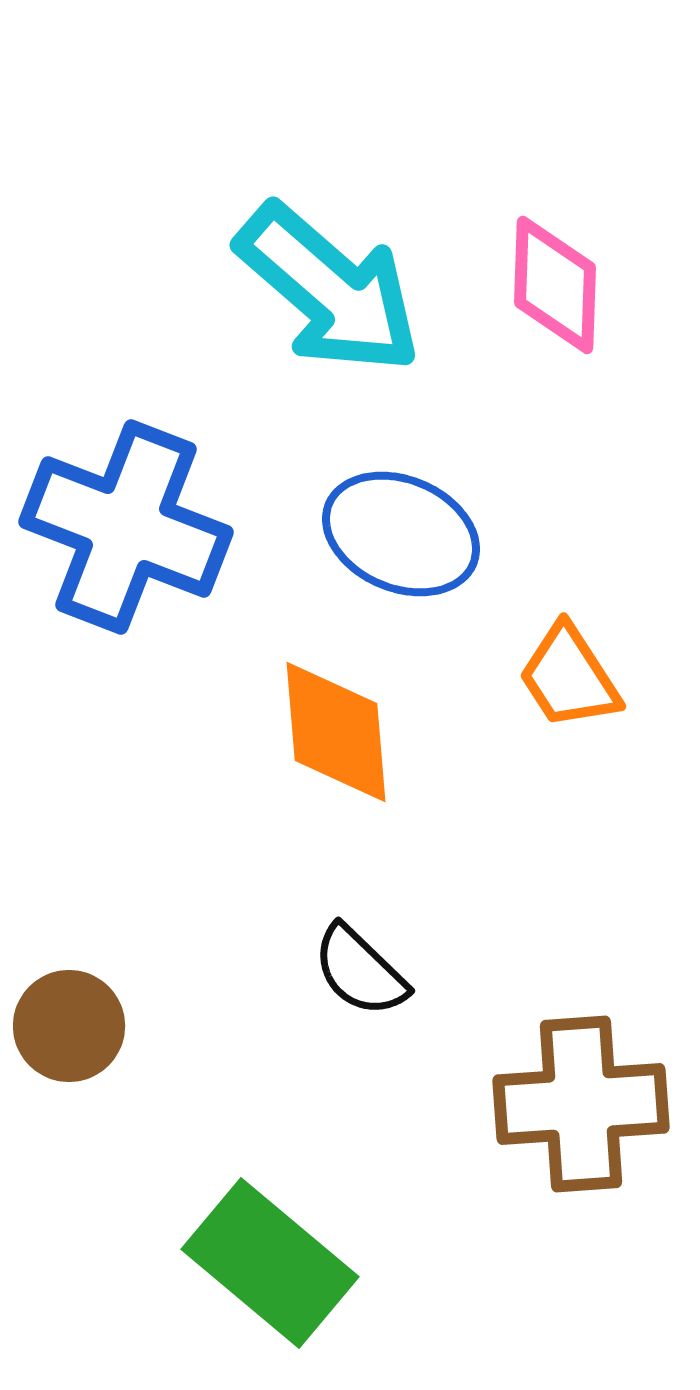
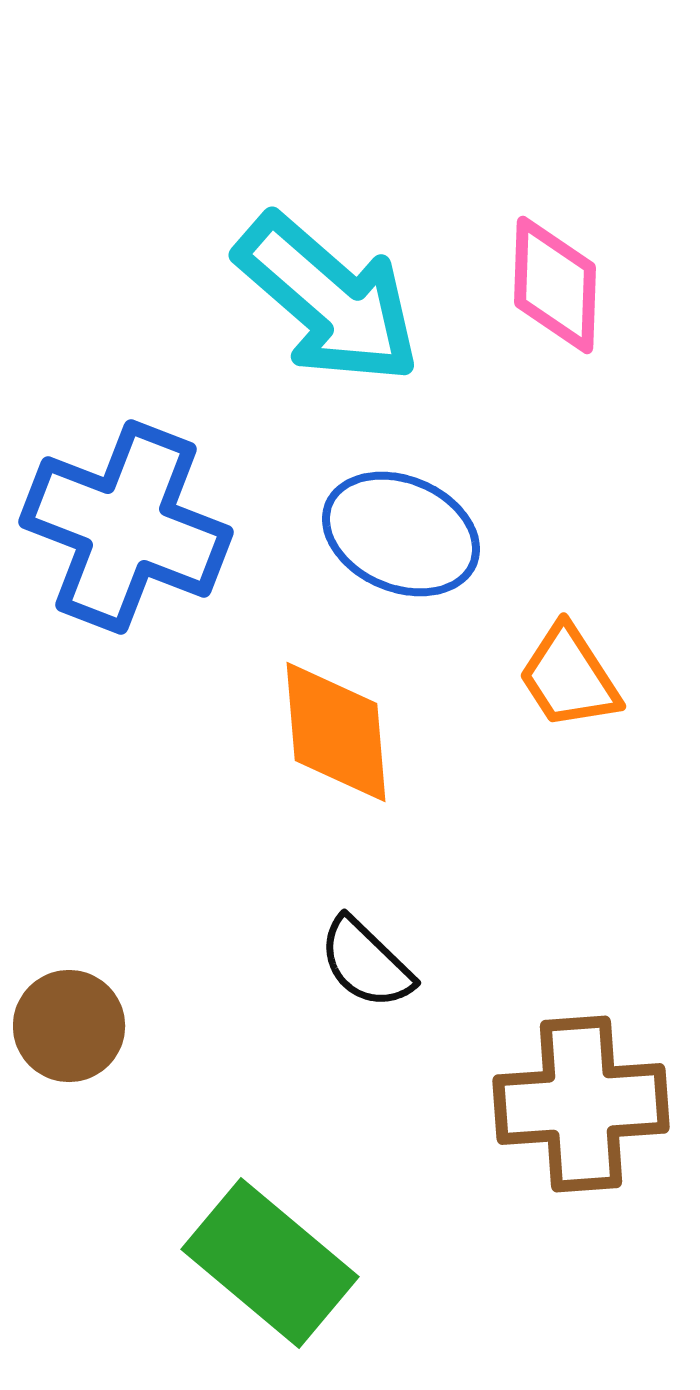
cyan arrow: moved 1 px left, 10 px down
black semicircle: moved 6 px right, 8 px up
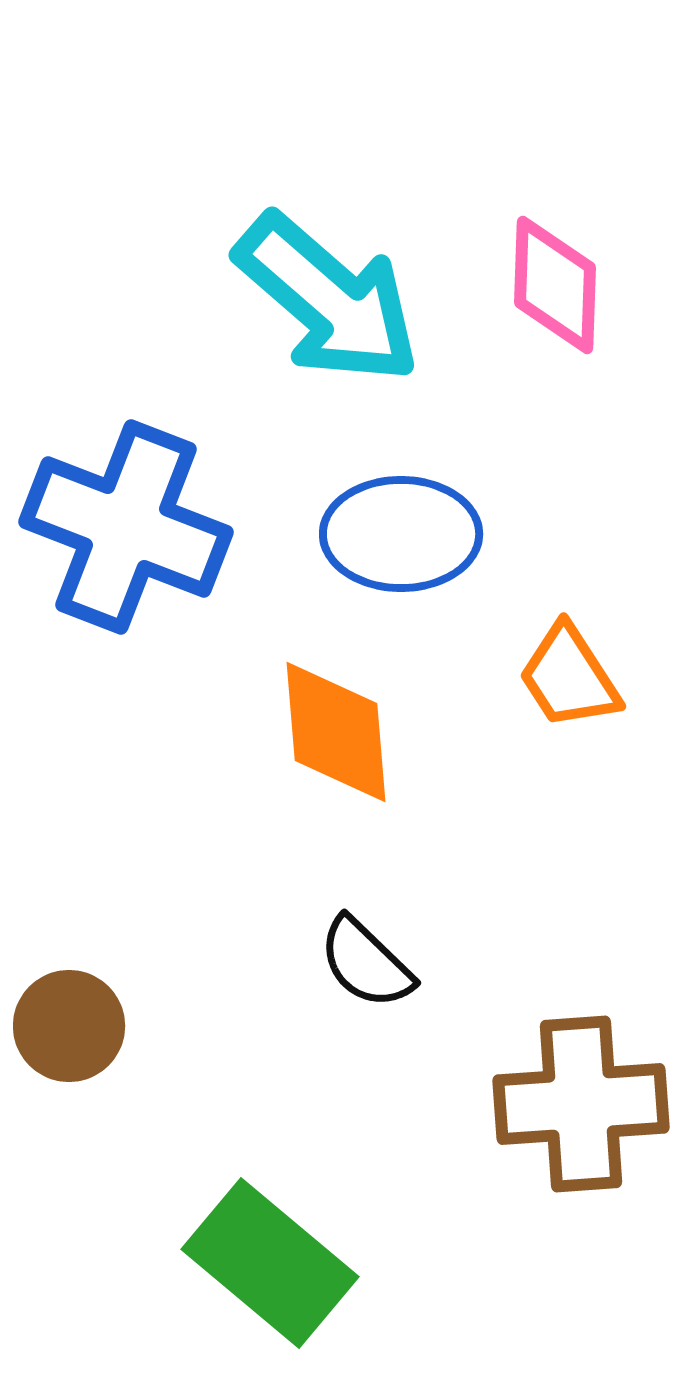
blue ellipse: rotated 23 degrees counterclockwise
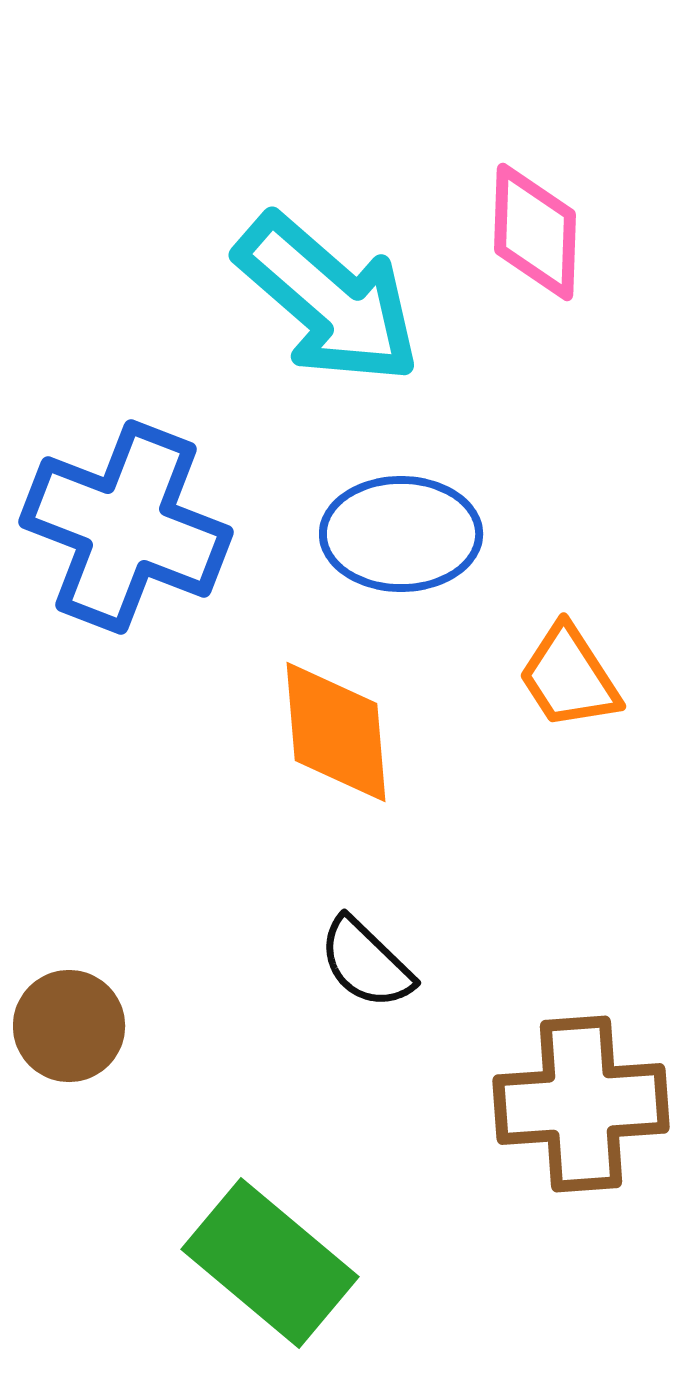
pink diamond: moved 20 px left, 53 px up
